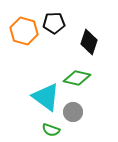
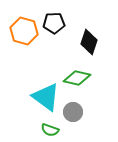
green semicircle: moved 1 px left
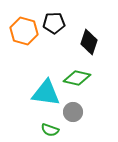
cyan triangle: moved 4 px up; rotated 28 degrees counterclockwise
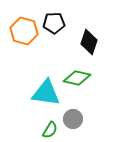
gray circle: moved 7 px down
green semicircle: rotated 78 degrees counterclockwise
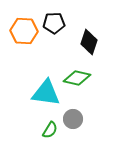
orange hexagon: rotated 12 degrees counterclockwise
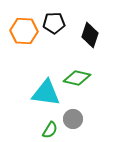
black diamond: moved 1 px right, 7 px up
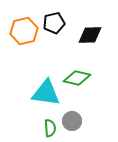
black pentagon: rotated 10 degrees counterclockwise
orange hexagon: rotated 16 degrees counterclockwise
black diamond: rotated 70 degrees clockwise
gray circle: moved 1 px left, 2 px down
green semicircle: moved 2 px up; rotated 36 degrees counterclockwise
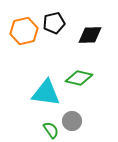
green diamond: moved 2 px right
green semicircle: moved 1 px right, 2 px down; rotated 30 degrees counterclockwise
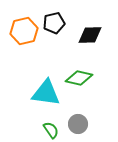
gray circle: moved 6 px right, 3 px down
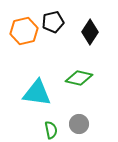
black pentagon: moved 1 px left, 1 px up
black diamond: moved 3 px up; rotated 55 degrees counterclockwise
cyan triangle: moved 9 px left
gray circle: moved 1 px right
green semicircle: rotated 24 degrees clockwise
